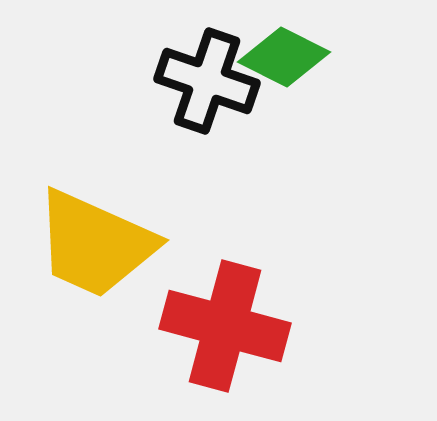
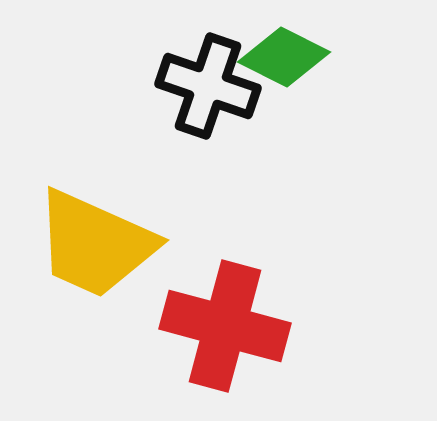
black cross: moved 1 px right, 5 px down
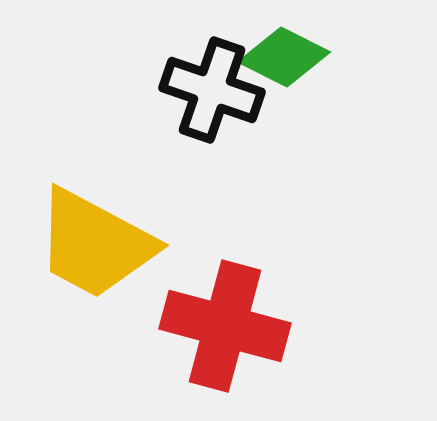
black cross: moved 4 px right, 4 px down
yellow trapezoid: rotated 4 degrees clockwise
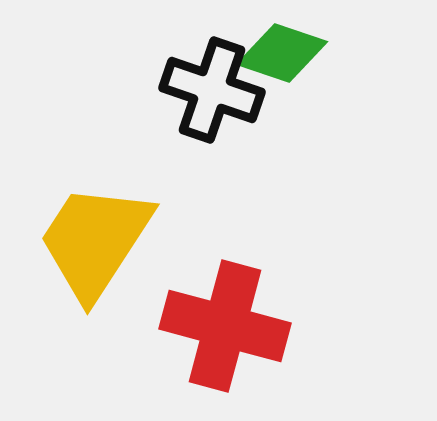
green diamond: moved 2 px left, 4 px up; rotated 8 degrees counterclockwise
yellow trapezoid: moved 3 px up; rotated 95 degrees clockwise
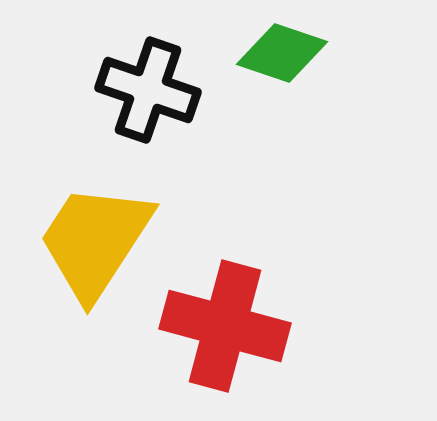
black cross: moved 64 px left
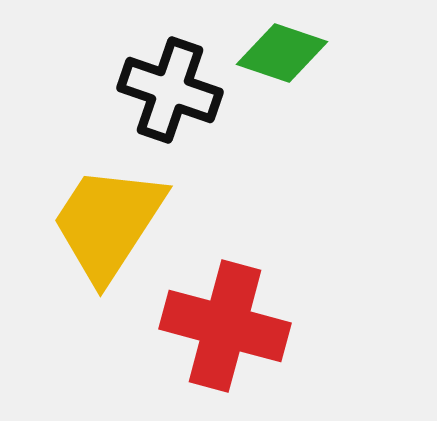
black cross: moved 22 px right
yellow trapezoid: moved 13 px right, 18 px up
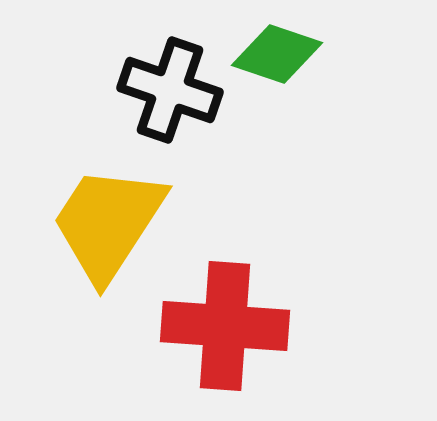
green diamond: moved 5 px left, 1 px down
red cross: rotated 11 degrees counterclockwise
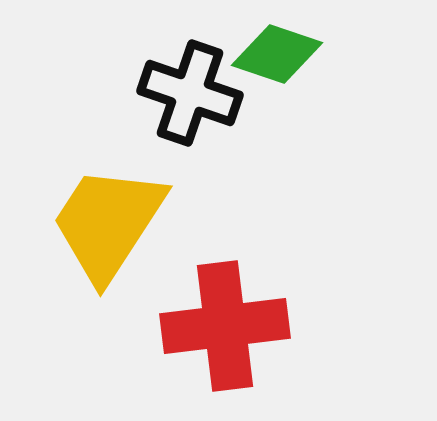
black cross: moved 20 px right, 3 px down
red cross: rotated 11 degrees counterclockwise
